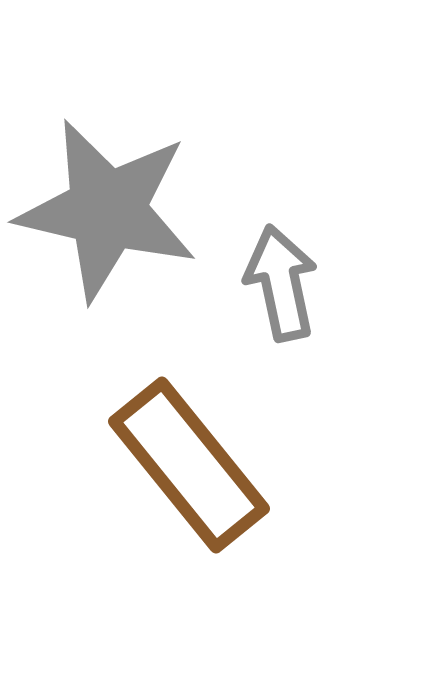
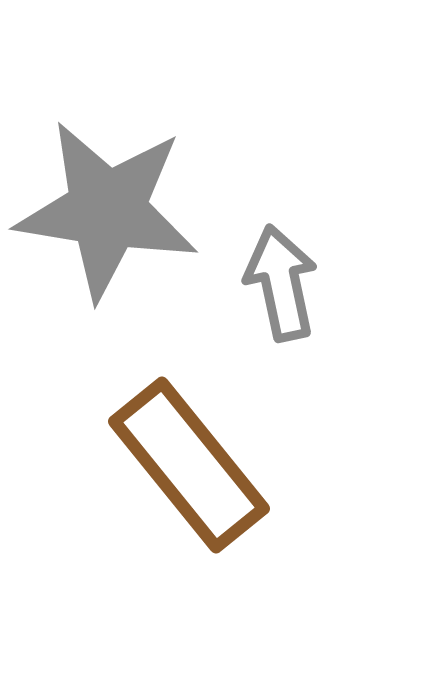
gray star: rotated 4 degrees counterclockwise
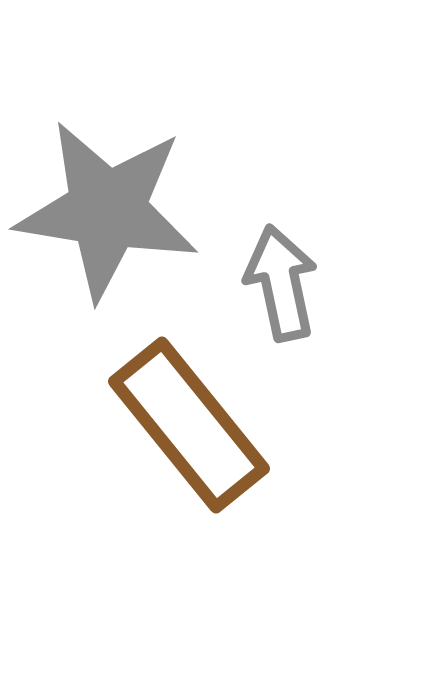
brown rectangle: moved 40 px up
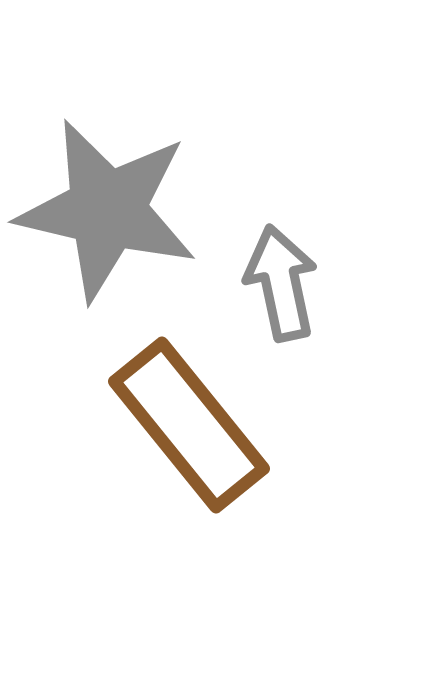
gray star: rotated 4 degrees clockwise
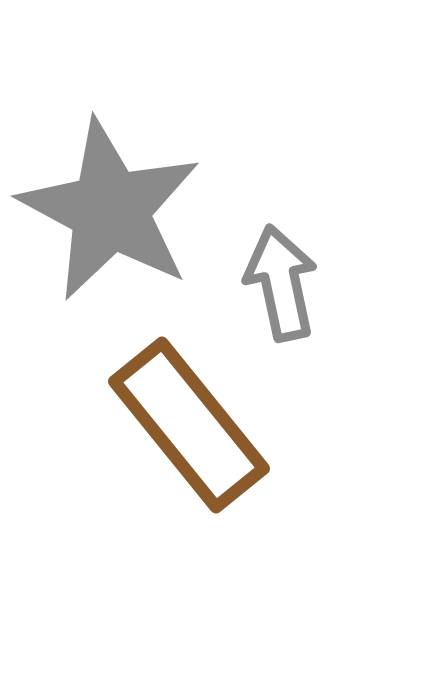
gray star: moved 3 px right; rotated 15 degrees clockwise
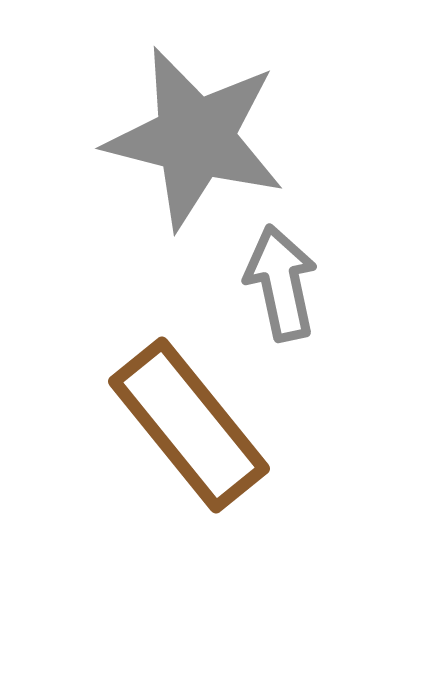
gray star: moved 85 px right, 72 px up; rotated 14 degrees counterclockwise
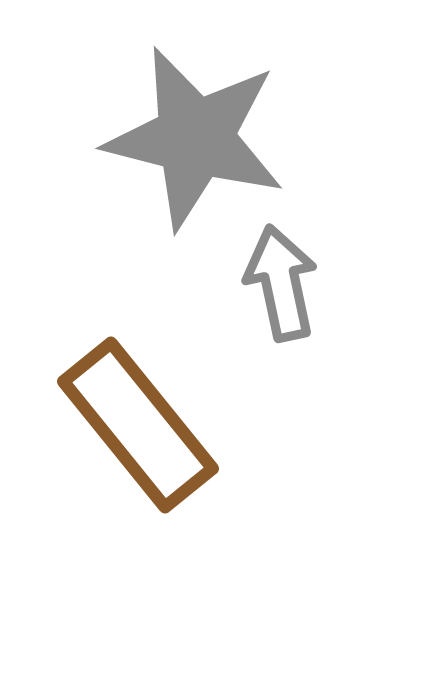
brown rectangle: moved 51 px left
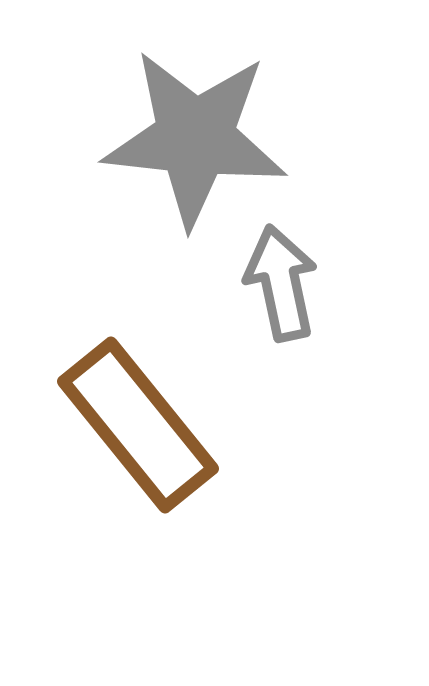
gray star: rotated 8 degrees counterclockwise
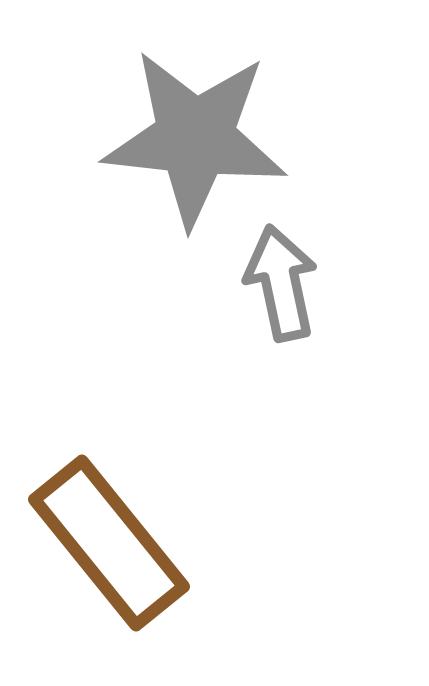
brown rectangle: moved 29 px left, 118 px down
